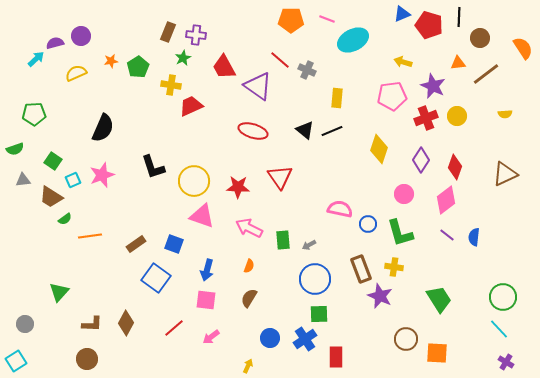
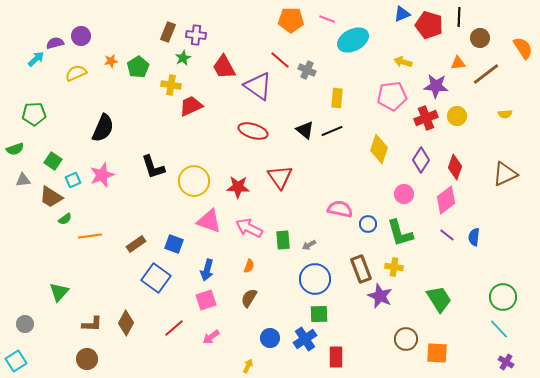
purple star at (433, 86): moved 3 px right; rotated 20 degrees counterclockwise
pink triangle at (202, 216): moved 7 px right, 5 px down
pink square at (206, 300): rotated 25 degrees counterclockwise
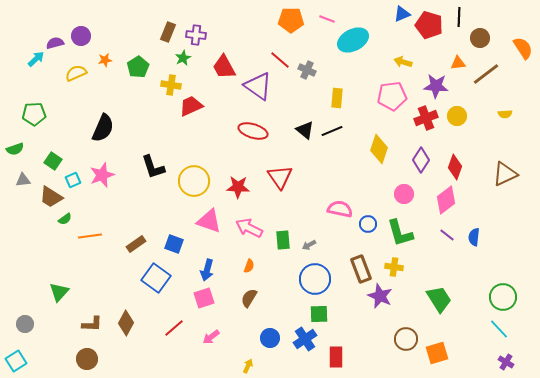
orange star at (111, 61): moved 6 px left, 1 px up
pink square at (206, 300): moved 2 px left, 2 px up
orange square at (437, 353): rotated 20 degrees counterclockwise
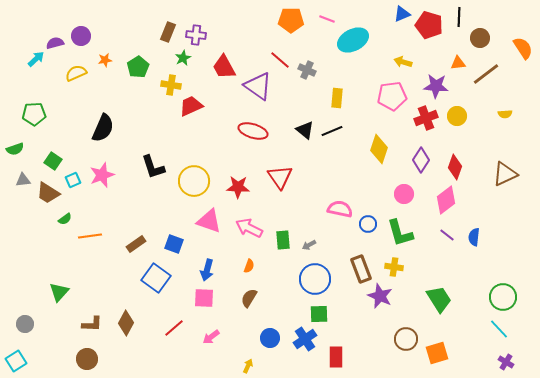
brown trapezoid at (51, 197): moved 3 px left, 4 px up
pink square at (204, 298): rotated 20 degrees clockwise
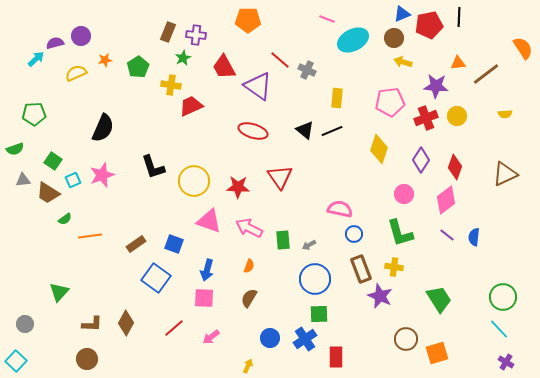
orange pentagon at (291, 20): moved 43 px left
red pentagon at (429, 25): rotated 28 degrees counterclockwise
brown circle at (480, 38): moved 86 px left
pink pentagon at (392, 96): moved 2 px left, 6 px down
blue circle at (368, 224): moved 14 px left, 10 px down
cyan square at (16, 361): rotated 15 degrees counterclockwise
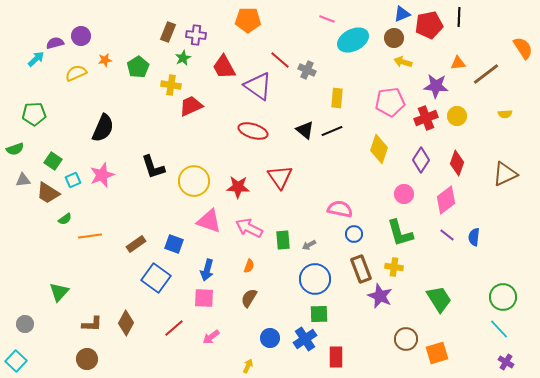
red diamond at (455, 167): moved 2 px right, 4 px up
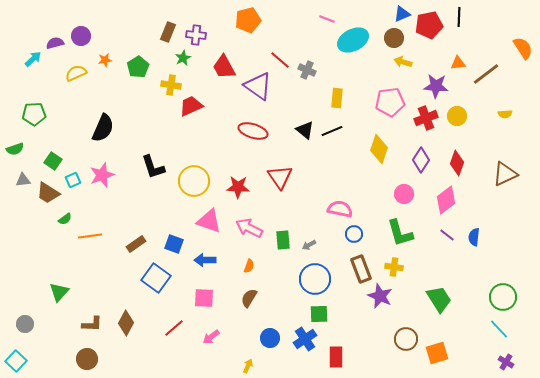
orange pentagon at (248, 20): rotated 15 degrees counterclockwise
cyan arrow at (36, 59): moved 3 px left
blue arrow at (207, 270): moved 2 px left, 10 px up; rotated 75 degrees clockwise
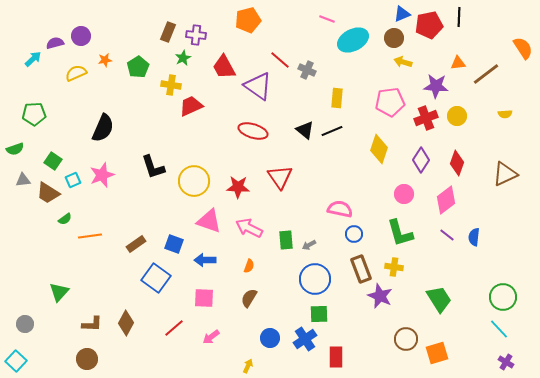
green rectangle at (283, 240): moved 3 px right
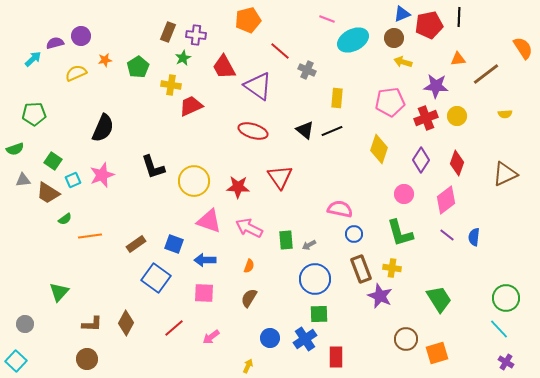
red line at (280, 60): moved 9 px up
orange triangle at (458, 63): moved 4 px up
yellow cross at (394, 267): moved 2 px left, 1 px down
green circle at (503, 297): moved 3 px right, 1 px down
pink square at (204, 298): moved 5 px up
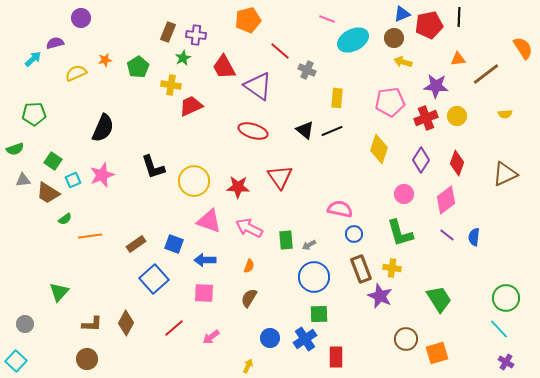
purple circle at (81, 36): moved 18 px up
blue square at (156, 278): moved 2 px left, 1 px down; rotated 12 degrees clockwise
blue circle at (315, 279): moved 1 px left, 2 px up
